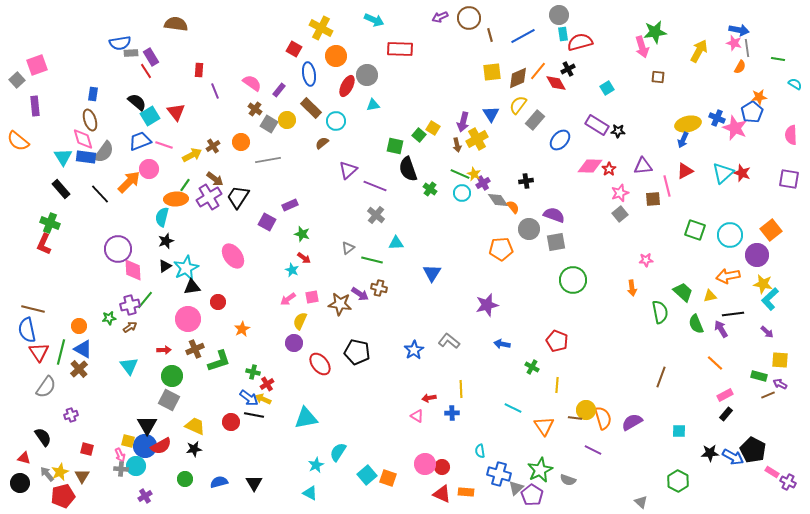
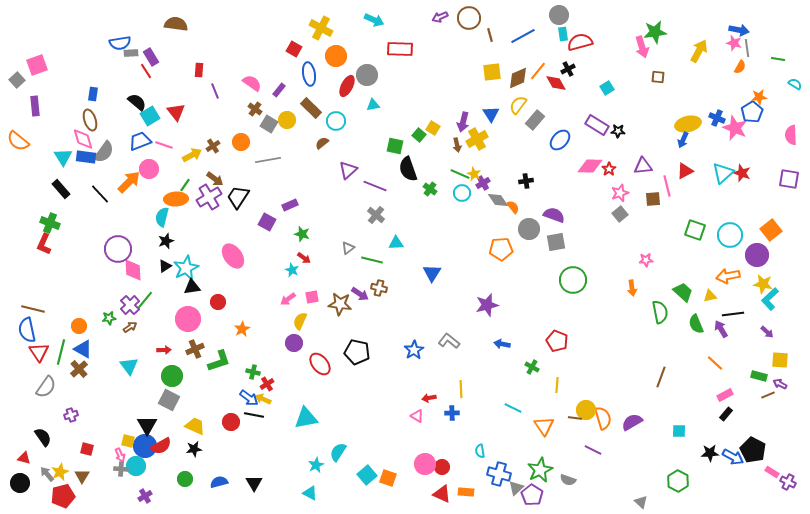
purple cross at (130, 305): rotated 30 degrees counterclockwise
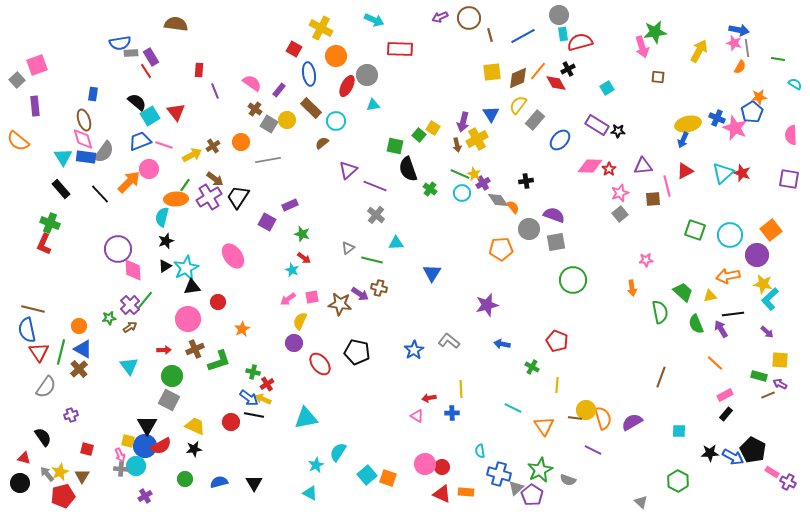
brown ellipse at (90, 120): moved 6 px left
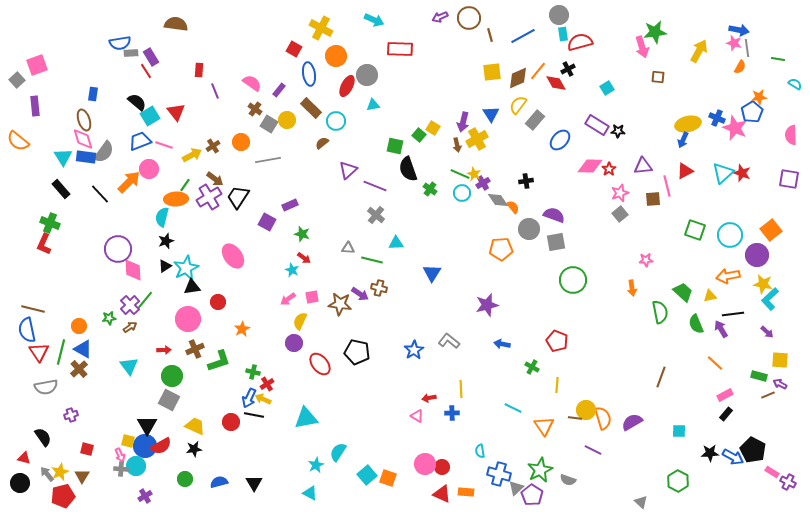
gray triangle at (348, 248): rotated 40 degrees clockwise
gray semicircle at (46, 387): rotated 45 degrees clockwise
blue arrow at (249, 398): rotated 78 degrees clockwise
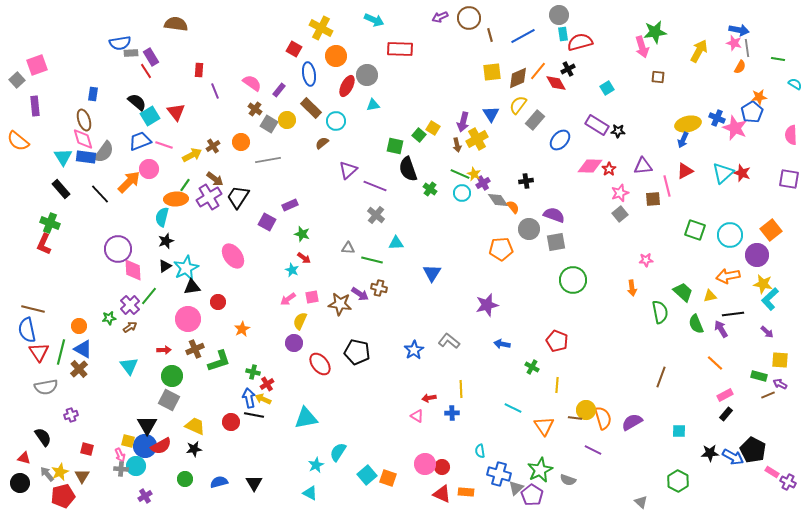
green line at (145, 300): moved 4 px right, 4 px up
blue arrow at (249, 398): rotated 144 degrees clockwise
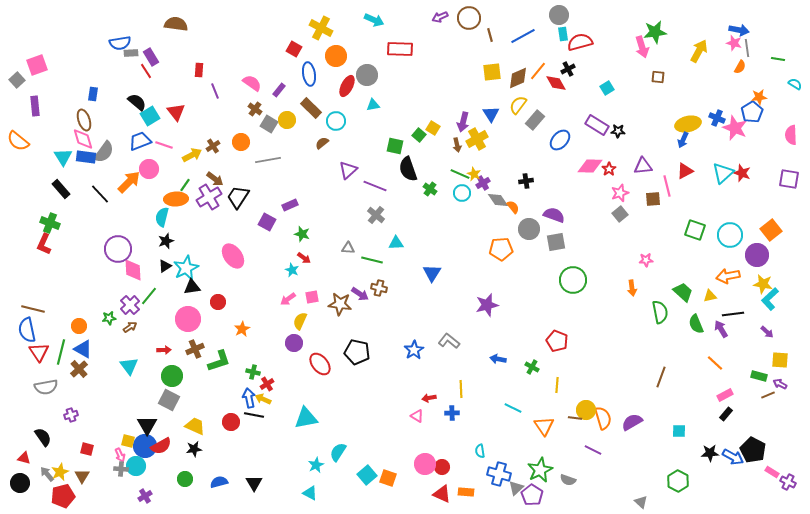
blue arrow at (502, 344): moved 4 px left, 15 px down
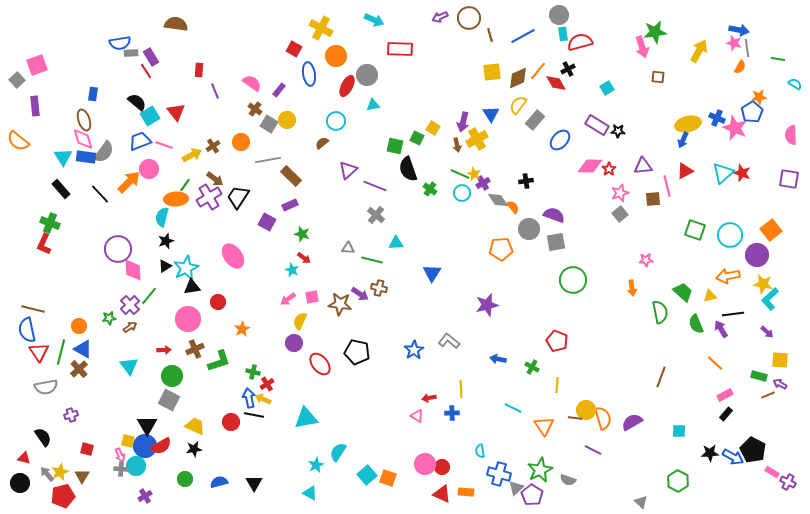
brown rectangle at (311, 108): moved 20 px left, 68 px down
green square at (419, 135): moved 2 px left, 3 px down; rotated 16 degrees counterclockwise
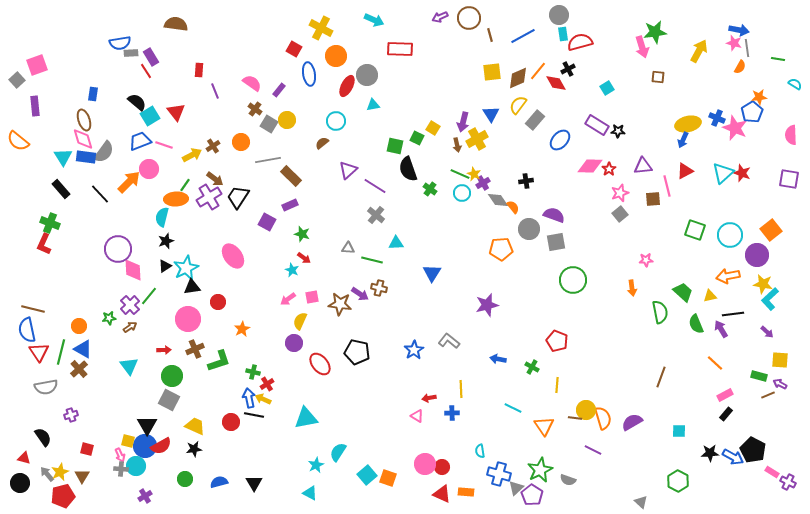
purple line at (375, 186): rotated 10 degrees clockwise
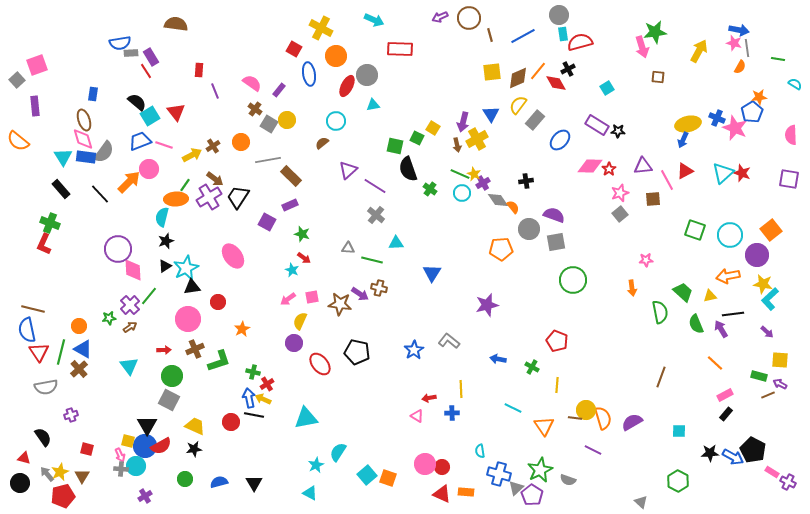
pink line at (667, 186): moved 6 px up; rotated 15 degrees counterclockwise
